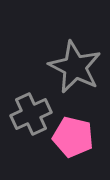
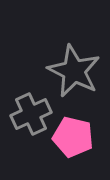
gray star: moved 1 px left, 4 px down
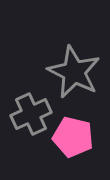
gray star: moved 1 px down
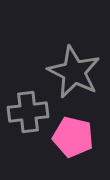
gray cross: moved 3 px left, 2 px up; rotated 18 degrees clockwise
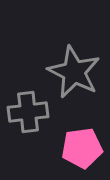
pink pentagon: moved 9 px right, 11 px down; rotated 21 degrees counterclockwise
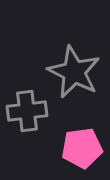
gray cross: moved 1 px left, 1 px up
